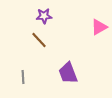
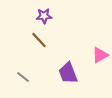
pink triangle: moved 1 px right, 28 px down
gray line: rotated 48 degrees counterclockwise
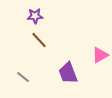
purple star: moved 9 px left
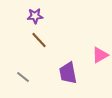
purple trapezoid: rotated 10 degrees clockwise
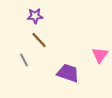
pink triangle: rotated 24 degrees counterclockwise
purple trapezoid: rotated 120 degrees clockwise
gray line: moved 1 px right, 17 px up; rotated 24 degrees clockwise
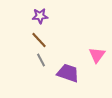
purple star: moved 5 px right
pink triangle: moved 3 px left
gray line: moved 17 px right
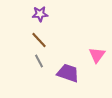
purple star: moved 2 px up
gray line: moved 2 px left, 1 px down
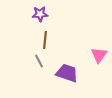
brown line: moved 6 px right; rotated 48 degrees clockwise
pink triangle: moved 2 px right
purple trapezoid: moved 1 px left
